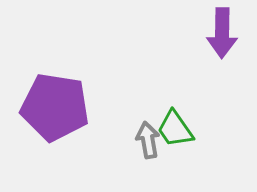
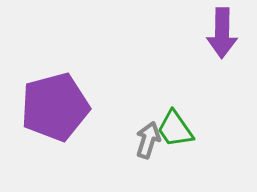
purple pentagon: rotated 24 degrees counterclockwise
gray arrow: rotated 27 degrees clockwise
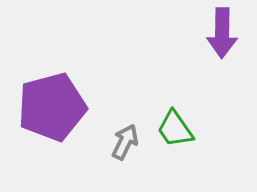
purple pentagon: moved 3 px left
gray arrow: moved 23 px left, 2 px down; rotated 9 degrees clockwise
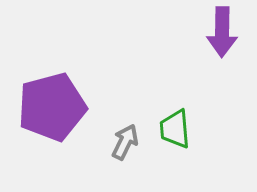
purple arrow: moved 1 px up
green trapezoid: rotated 30 degrees clockwise
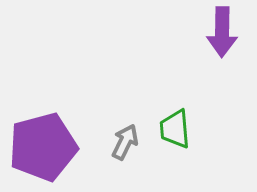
purple pentagon: moved 9 px left, 40 px down
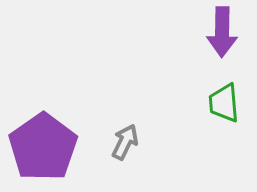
green trapezoid: moved 49 px right, 26 px up
purple pentagon: rotated 20 degrees counterclockwise
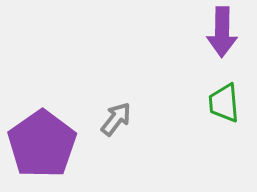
gray arrow: moved 9 px left, 23 px up; rotated 12 degrees clockwise
purple pentagon: moved 1 px left, 3 px up
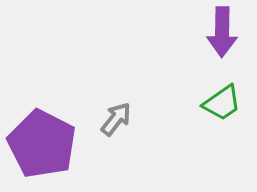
green trapezoid: moved 2 px left; rotated 120 degrees counterclockwise
purple pentagon: rotated 10 degrees counterclockwise
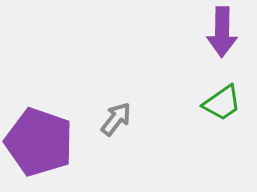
purple pentagon: moved 3 px left, 2 px up; rotated 8 degrees counterclockwise
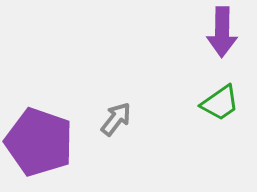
green trapezoid: moved 2 px left
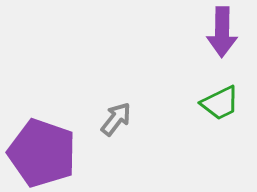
green trapezoid: rotated 9 degrees clockwise
purple pentagon: moved 3 px right, 11 px down
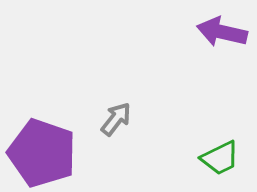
purple arrow: rotated 102 degrees clockwise
green trapezoid: moved 55 px down
